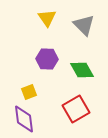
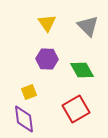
yellow triangle: moved 5 px down
gray triangle: moved 4 px right, 1 px down
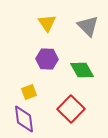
red square: moved 5 px left; rotated 16 degrees counterclockwise
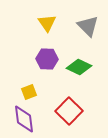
green diamond: moved 3 px left, 3 px up; rotated 35 degrees counterclockwise
red square: moved 2 px left, 2 px down
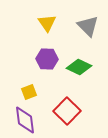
red square: moved 2 px left
purple diamond: moved 1 px right, 1 px down
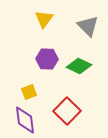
yellow triangle: moved 3 px left, 4 px up; rotated 12 degrees clockwise
green diamond: moved 1 px up
